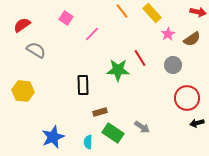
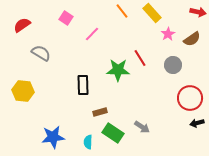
gray semicircle: moved 5 px right, 3 px down
red circle: moved 3 px right
blue star: rotated 15 degrees clockwise
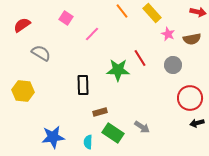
pink star: rotated 16 degrees counterclockwise
brown semicircle: rotated 24 degrees clockwise
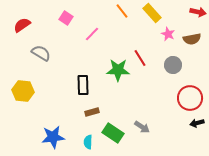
brown rectangle: moved 8 px left
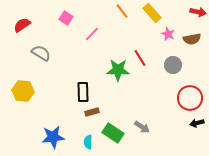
black rectangle: moved 7 px down
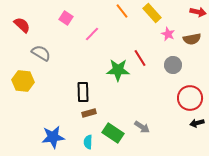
red semicircle: rotated 78 degrees clockwise
yellow hexagon: moved 10 px up
brown rectangle: moved 3 px left, 1 px down
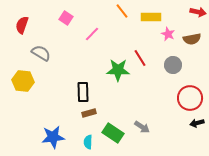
yellow rectangle: moved 1 px left, 4 px down; rotated 48 degrees counterclockwise
red semicircle: rotated 114 degrees counterclockwise
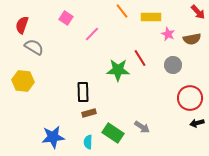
red arrow: rotated 35 degrees clockwise
gray semicircle: moved 7 px left, 6 px up
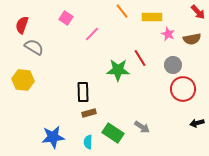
yellow rectangle: moved 1 px right
yellow hexagon: moved 1 px up
red circle: moved 7 px left, 9 px up
